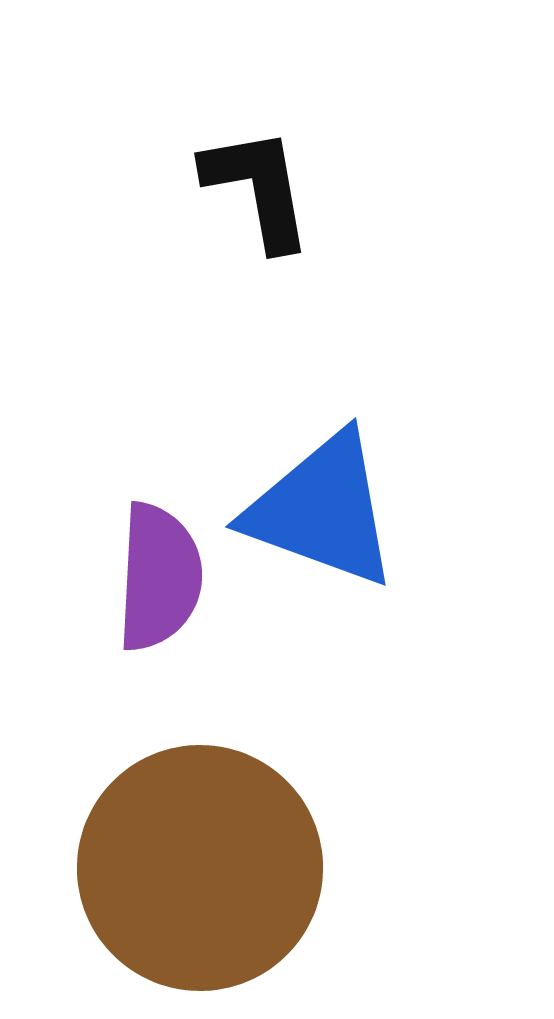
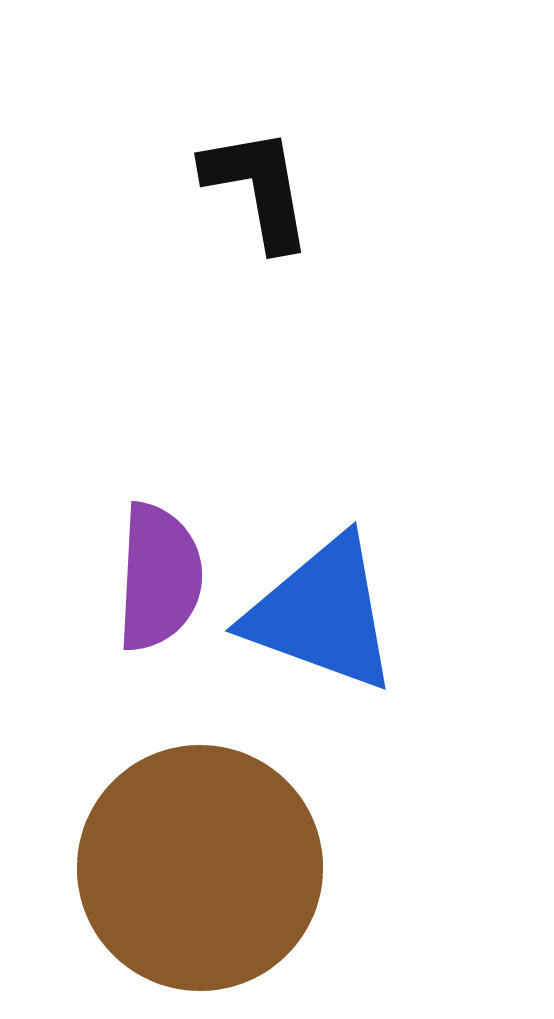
blue triangle: moved 104 px down
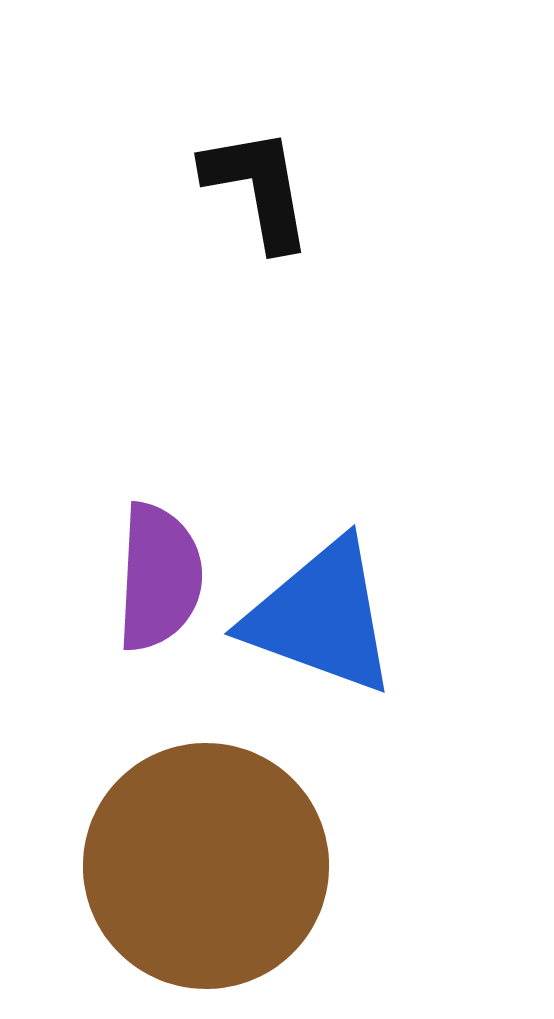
blue triangle: moved 1 px left, 3 px down
brown circle: moved 6 px right, 2 px up
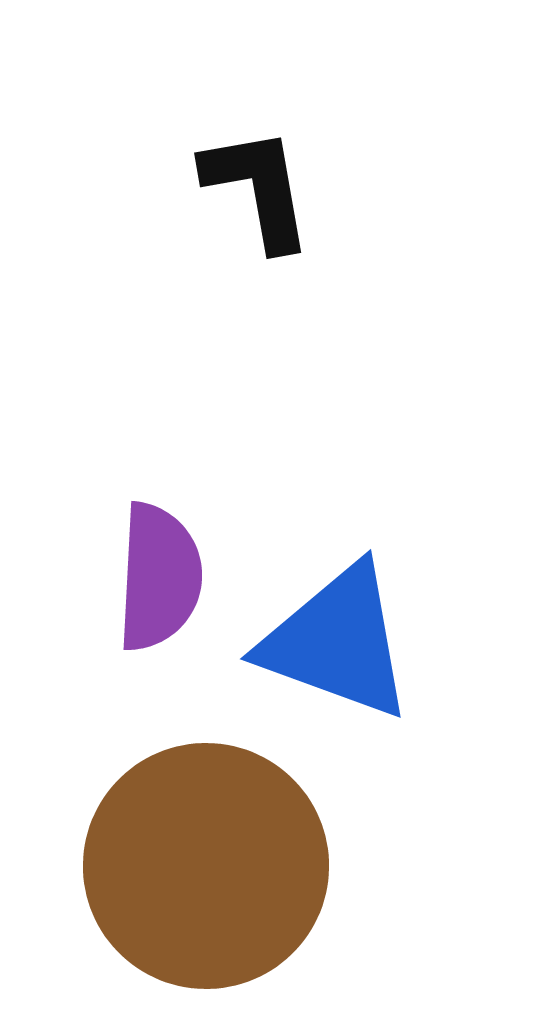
blue triangle: moved 16 px right, 25 px down
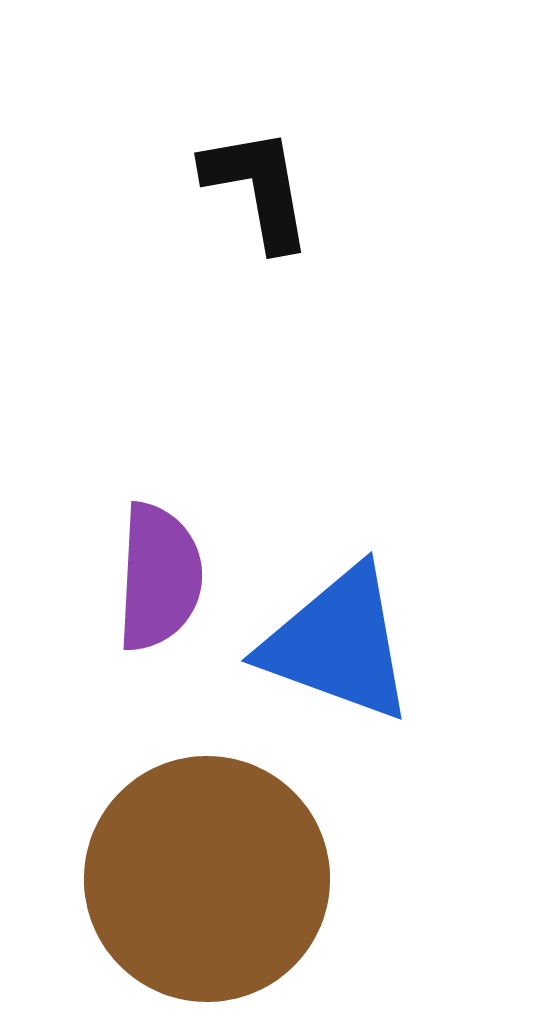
blue triangle: moved 1 px right, 2 px down
brown circle: moved 1 px right, 13 px down
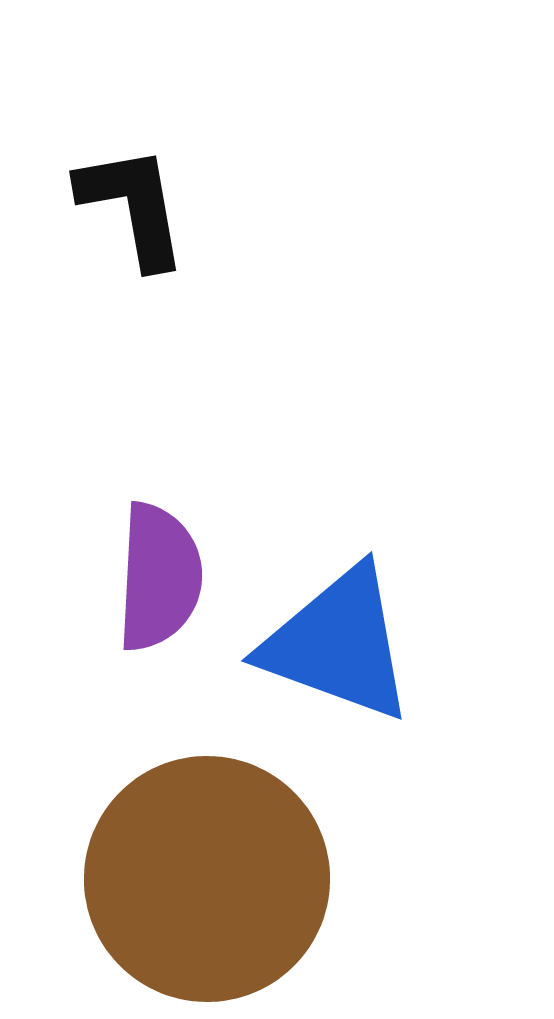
black L-shape: moved 125 px left, 18 px down
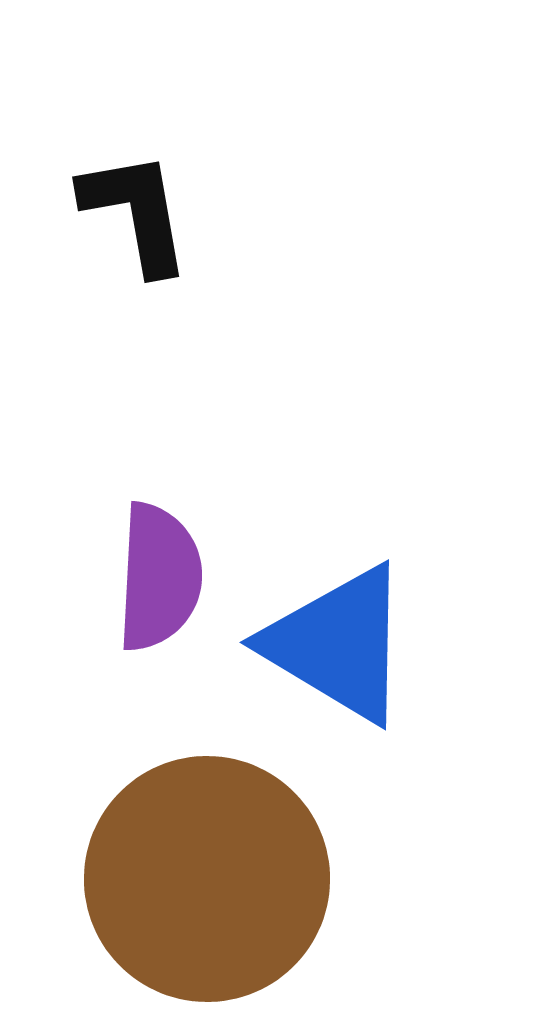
black L-shape: moved 3 px right, 6 px down
blue triangle: rotated 11 degrees clockwise
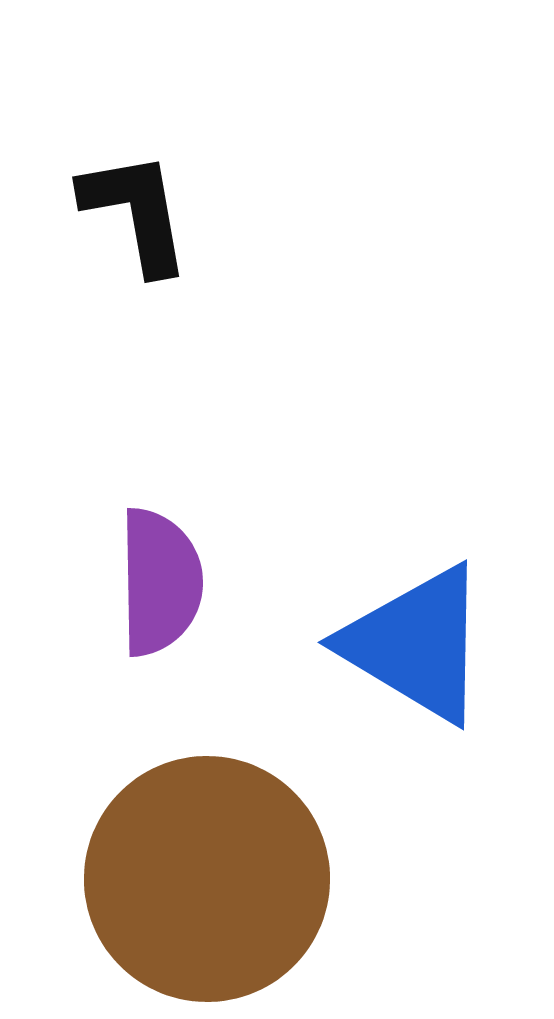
purple semicircle: moved 1 px right, 5 px down; rotated 4 degrees counterclockwise
blue triangle: moved 78 px right
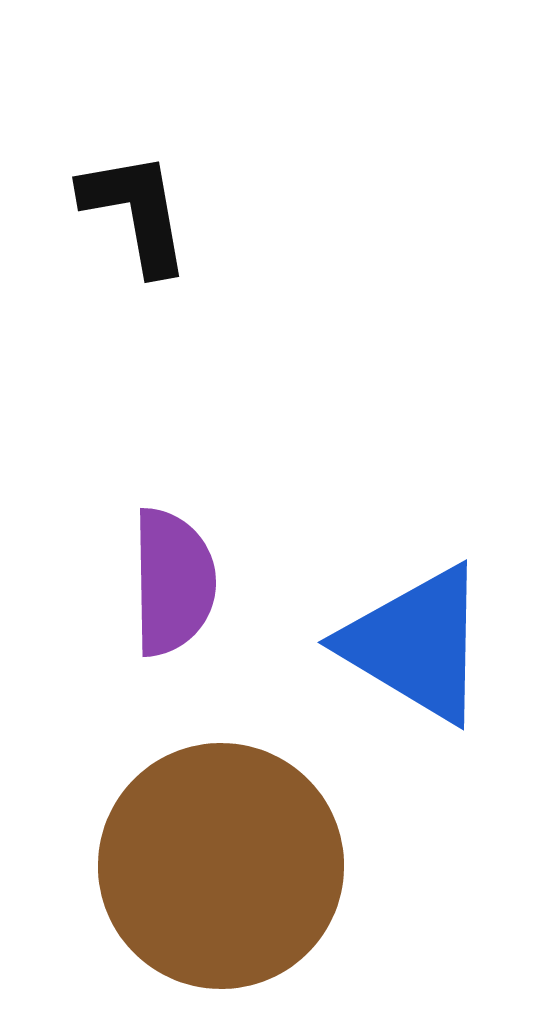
purple semicircle: moved 13 px right
brown circle: moved 14 px right, 13 px up
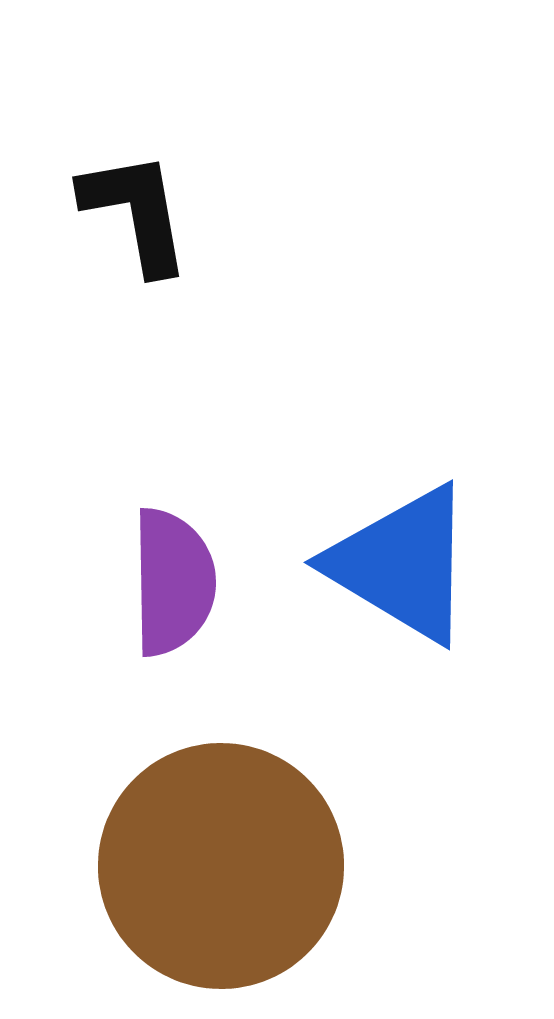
blue triangle: moved 14 px left, 80 px up
